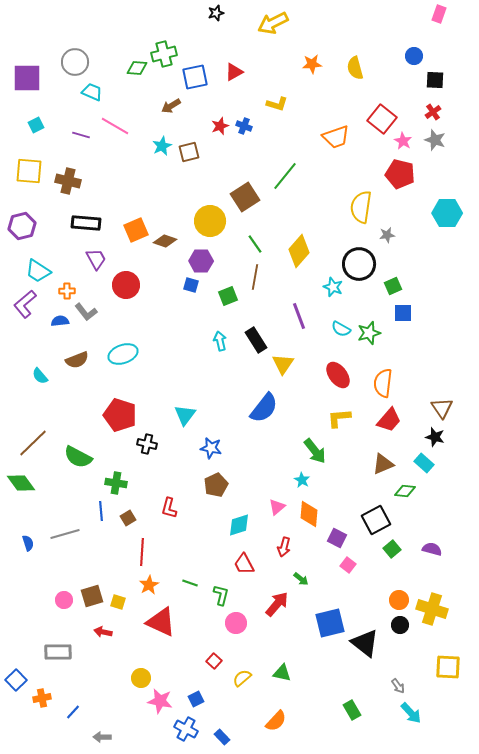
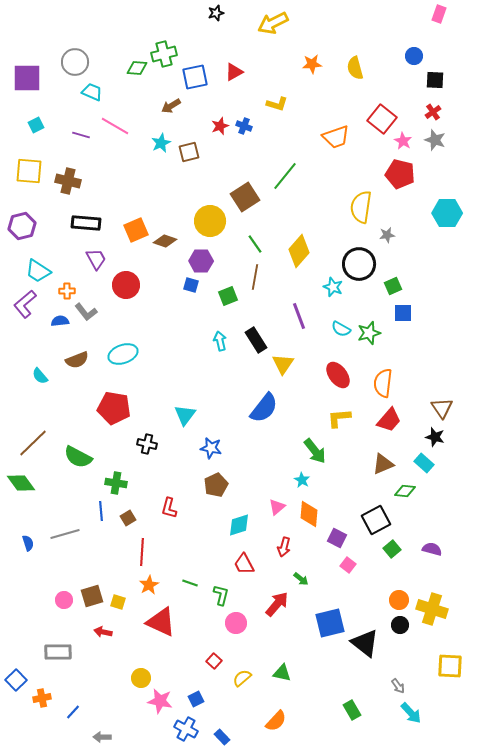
cyan star at (162, 146): moved 1 px left, 3 px up
red pentagon at (120, 415): moved 6 px left, 7 px up; rotated 8 degrees counterclockwise
yellow square at (448, 667): moved 2 px right, 1 px up
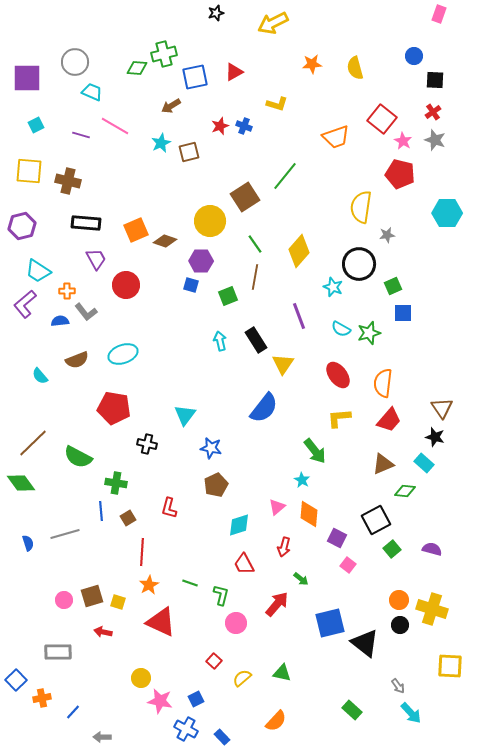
green rectangle at (352, 710): rotated 18 degrees counterclockwise
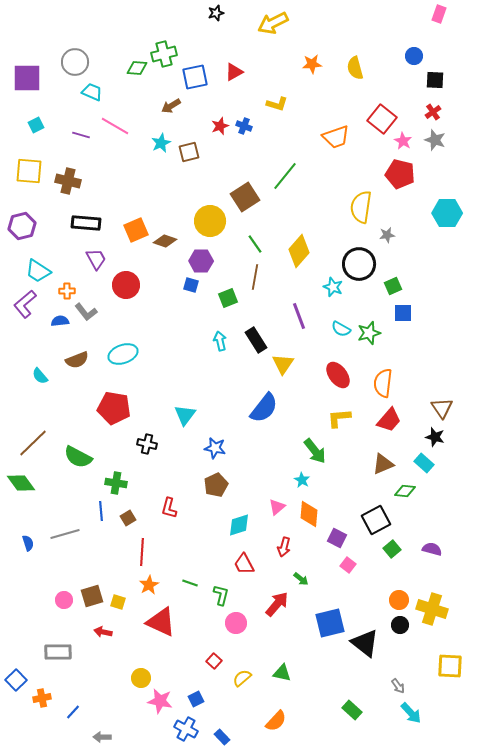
green square at (228, 296): moved 2 px down
blue star at (211, 448): moved 4 px right
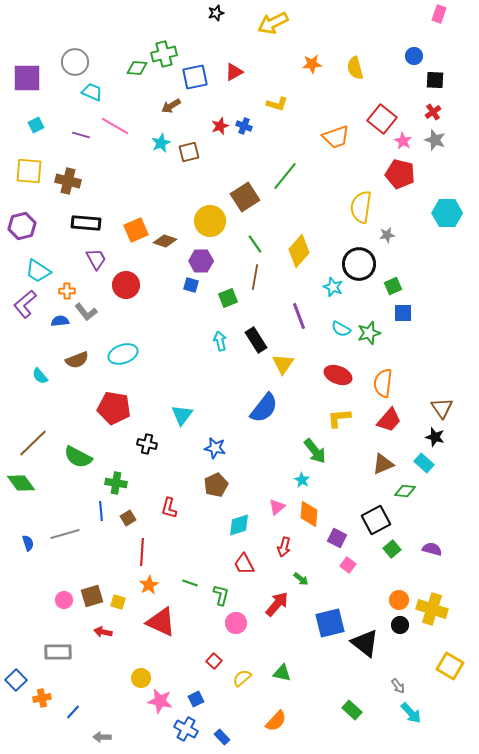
red ellipse at (338, 375): rotated 32 degrees counterclockwise
cyan triangle at (185, 415): moved 3 px left
yellow square at (450, 666): rotated 28 degrees clockwise
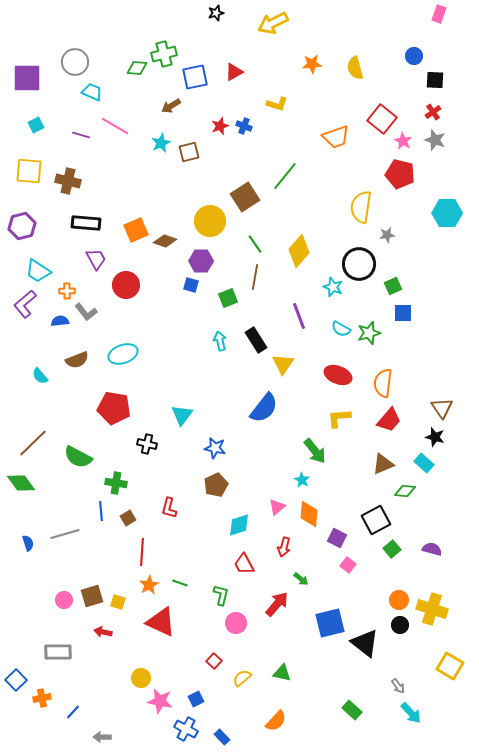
green line at (190, 583): moved 10 px left
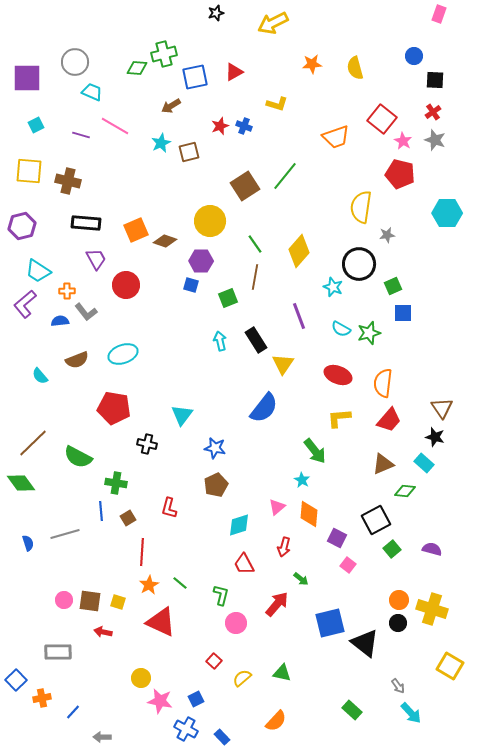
brown square at (245, 197): moved 11 px up
green line at (180, 583): rotated 21 degrees clockwise
brown square at (92, 596): moved 2 px left, 5 px down; rotated 25 degrees clockwise
black circle at (400, 625): moved 2 px left, 2 px up
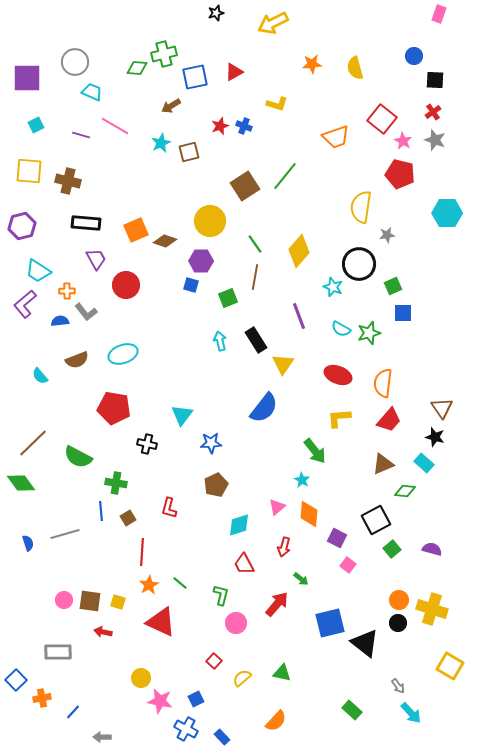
blue star at (215, 448): moved 4 px left, 5 px up; rotated 15 degrees counterclockwise
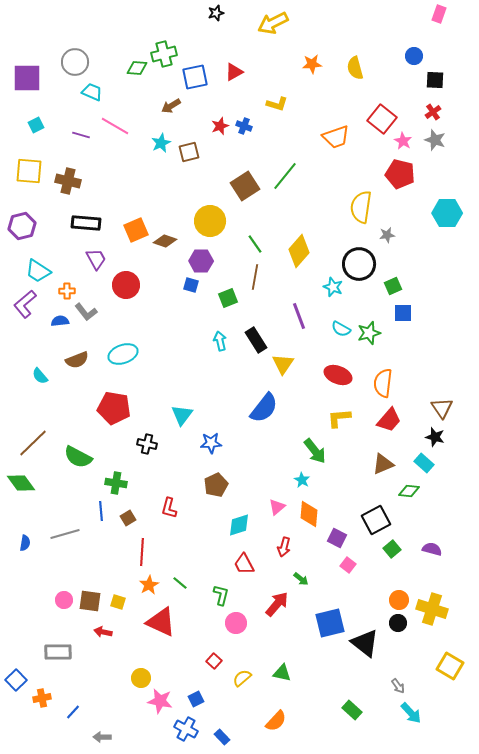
green diamond at (405, 491): moved 4 px right
blue semicircle at (28, 543): moved 3 px left; rotated 28 degrees clockwise
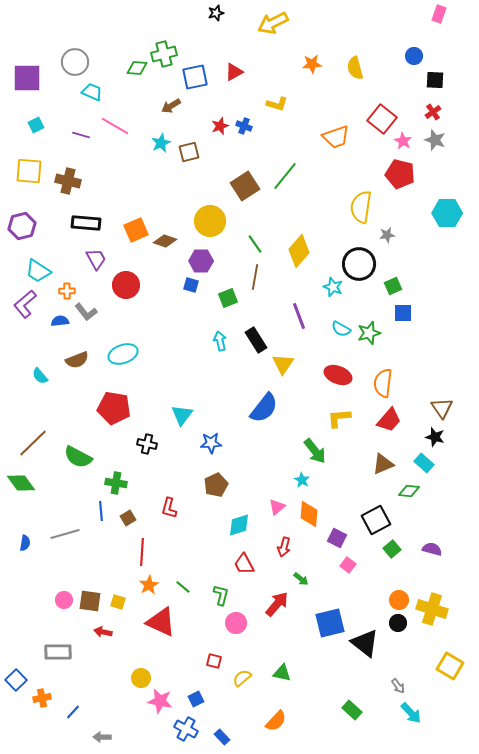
green line at (180, 583): moved 3 px right, 4 px down
red square at (214, 661): rotated 28 degrees counterclockwise
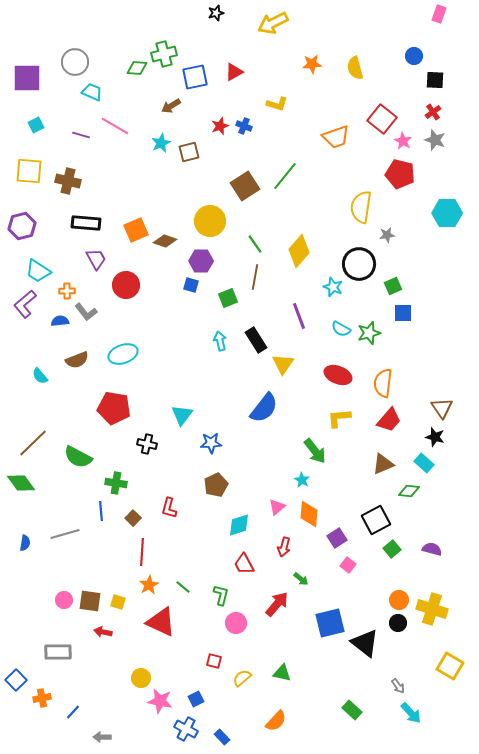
brown square at (128, 518): moved 5 px right; rotated 14 degrees counterclockwise
purple square at (337, 538): rotated 30 degrees clockwise
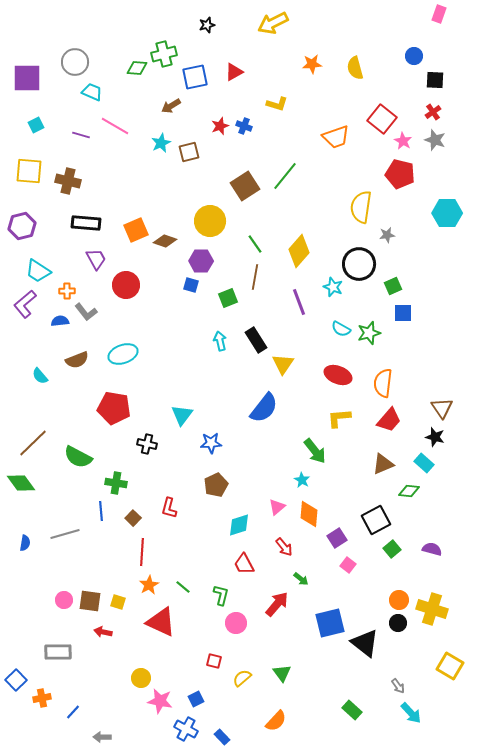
black star at (216, 13): moved 9 px left, 12 px down
purple line at (299, 316): moved 14 px up
red arrow at (284, 547): rotated 54 degrees counterclockwise
green triangle at (282, 673): rotated 42 degrees clockwise
